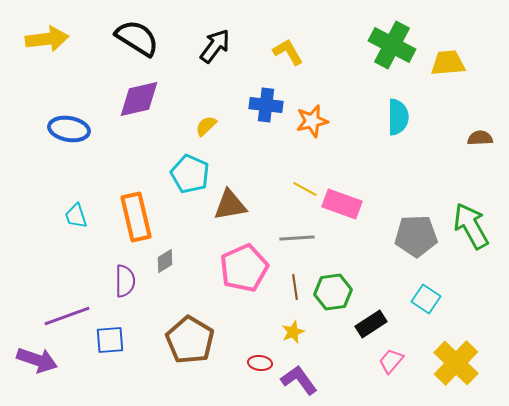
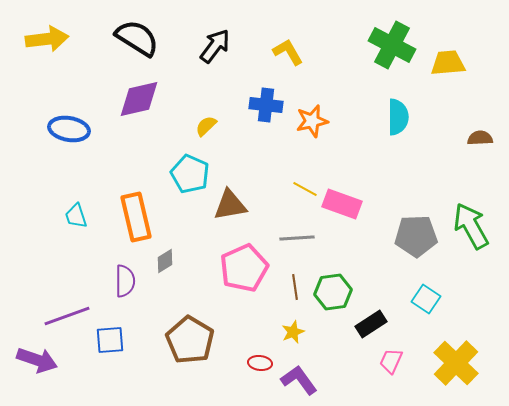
pink trapezoid: rotated 16 degrees counterclockwise
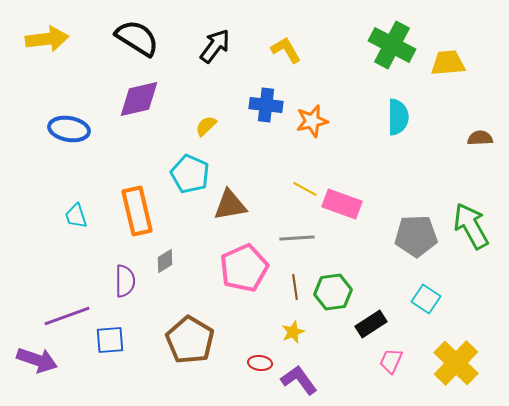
yellow L-shape: moved 2 px left, 2 px up
orange rectangle: moved 1 px right, 6 px up
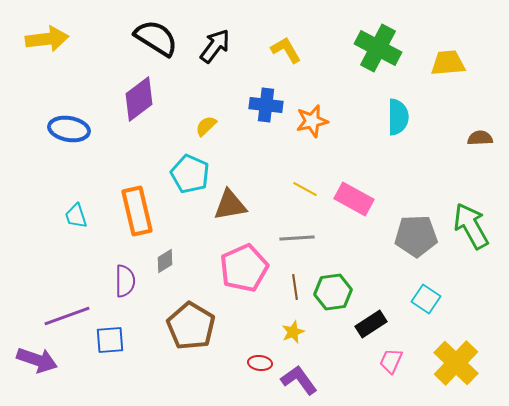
black semicircle: moved 19 px right
green cross: moved 14 px left, 3 px down
purple diamond: rotated 24 degrees counterclockwise
pink rectangle: moved 12 px right, 5 px up; rotated 9 degrees clockwise
brown pentagon: moved 1 px right, 14 px up
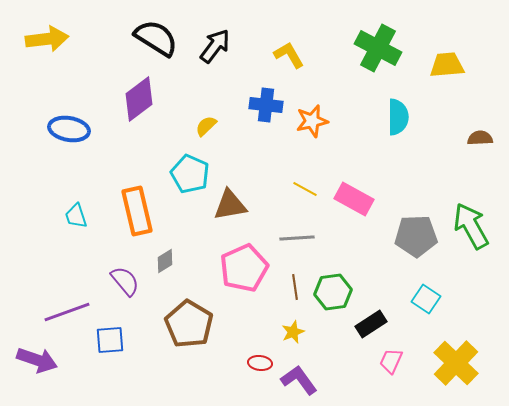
yellow L-shape: moved 3 px right, 5 px down
yellow trapezoid: moved 1 px left, 2 px down
purple semicircle: rotated 40 degrees counterclockwise
purple line: moved 4 px up
brown pentagon: moved 2 px left, 2 px up
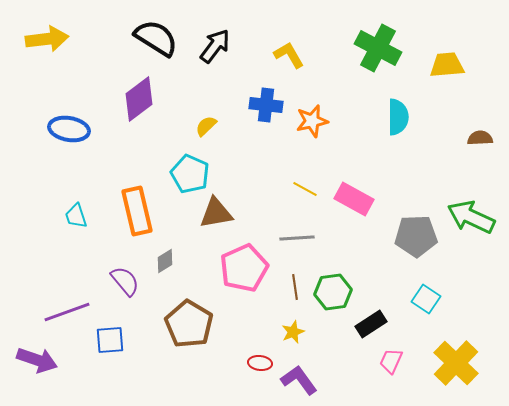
brown triangle: moved 14 px left, 8 px down
green arrow: moved 9 px up; rotated 36 degrees counterclockwise
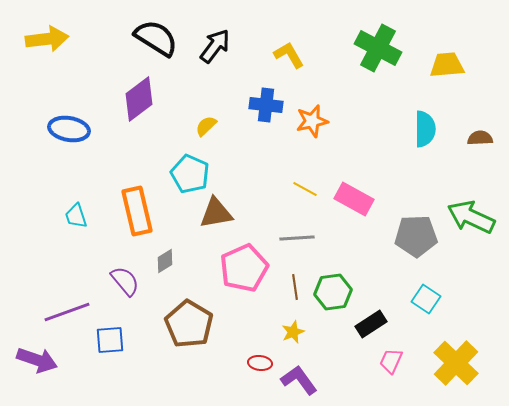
cyan semicircle: moved 27 px right, 12 px down
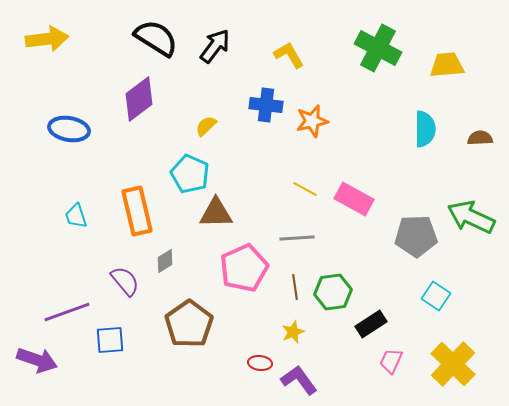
brown triangle: rotated 9 degrees clockwise
cyan square: moved 10 px right, 3 px up
brown pentagon: rotated 6 degrees clockwise
yellow cross: moved 3 px left, 1 px down
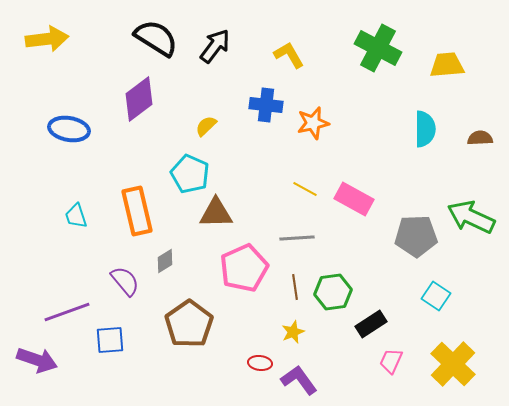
orange star: moved 1 px right, 2 px down
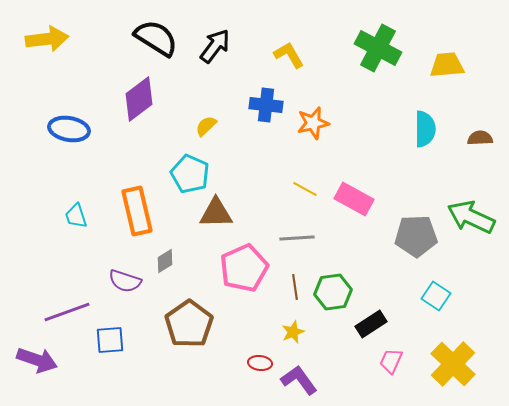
purple semicircle: rotated 148 degrees clockwise
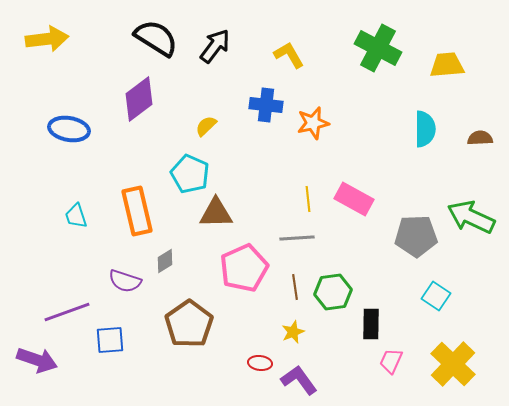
yellow line: moved 3 px right, 10 px down; rotated 55 degrees clockwise
black rectangle: rotated 56 degrees counterclockwise
